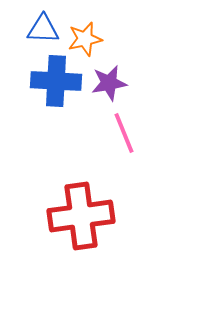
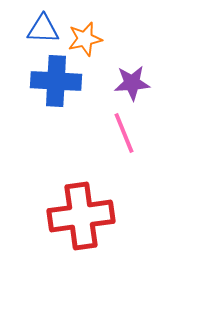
purple star: moved 23 px right; rotated 6 degrees clockwise
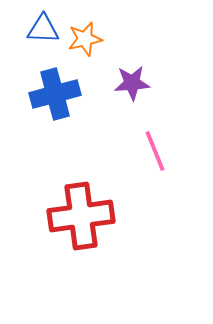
blue cross: moved 1 px left, 13 px down; rotated 18 degrees counterclockwise
pink line: moved 31 px right, 18 px down
